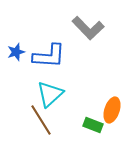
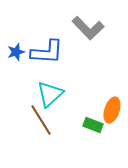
blue L-shape: moved 2 px left, 4 px up
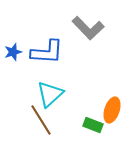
blue star: moved 3 px left
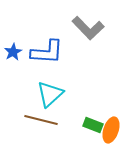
blue star: rotated 12 degrees counterclockwise
orange ellipse: moved 1 px left, 20 px down
brown line: rotated 44 degrees counterclockwise
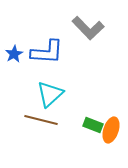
blue star: moved 1 px right, 2 px down
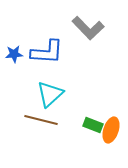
blue star: rotated 24 degrees clockwise
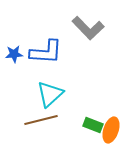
blue L-shape: moved 1 px left
brown line: rotated 28 degrees counterclockwise
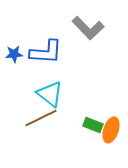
cyan triangle: rotated 40 degrees counterclockwise
brown line: moved 2 px up; rotated 12 degrees counterclockwise
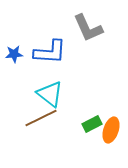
gray L-shape: rotated 20 degrees clockwise
blue L-shape: moved 4 px right
green rectangle: moved 1 px left, 1 px up; rotated 48 degrees counterclockwise
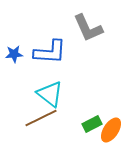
orange ellipse: rotated 15 degrees clockwise
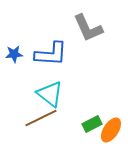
blue L-shape: moved 1 px right, 2 px down
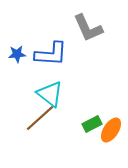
blue star: moved 3 px right
brown line: moved 1 px left; rotated 16 degrees counterclockwise
